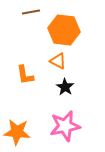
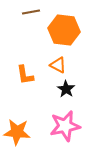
orange triangle: moved 4 px down
black star: moved 1 px right, 2 px down
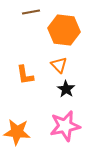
orange triangle: moved 1 px right; rotated 18 degrees clockwise
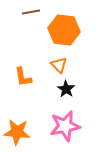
orange L-shape: moved 2 px left, 2 px down
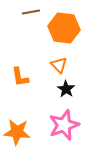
orange hexagon: moved 2 px up
orange L-shape: moved 3 px left
pink star: moved 1 px left, 1 px up; rotated 8 degrees counterclockwise
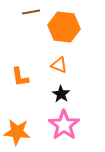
orange hexagon: moved 1 px up
orange triangle: rotated 24 degrees counterclockwise
black star: moved 5 px left, 5 px down
pink star: rotated 16 degrees counterclockwise
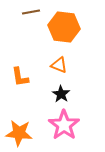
orange star: moved 2 px right, 1 px down
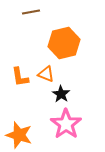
orange hexagon: moved 16 px down; rotated 20 degrees counterclockwise
orange triangle: moved 13 px left, 9 px down
pink star: moved 2 px right, 1 px up
orange star: moved 2 px down; rotated 12 degrees clockwise
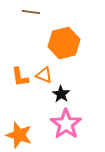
brown line: rotated 18 degrees clockwise
orange triangle: moved 2 px left, 1 px down
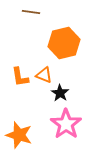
black star: moved 1 px left, 1 px up
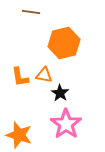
orange triangle: rotated 12 degrees counterclockwise
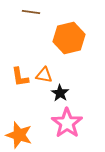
orange hexagon: moved 5 px right, 5 px up
pink star: moved 1 px right, 1 px up
